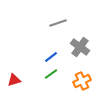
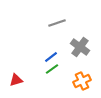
gray line: moved 1 px left
green line: moved 1 px right, 5 px up
red triangle: moved 2 px right
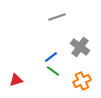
gray line: moved 6 px up
green line: moved 1 px right, 2 px down; rotated 72 degrees clockwise
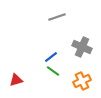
gray cross: moved 2 px right; rotated 12 degrees counterclockwise
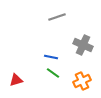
gray cross: moved 1 px right, 2 px up
blue line: rotated 48 degrees clockwise
green line: moved 2 px down
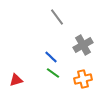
gray line: rotated 72 degrees clockwise
gray cross: rotated 36 degrees clockwise
blue line: rotated 32 degrees clockwise
orange cross: moved 1 px right, 2 px up; rotated 12 degrees clockwise
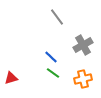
red triangle: moved 5 px left, 2 px up
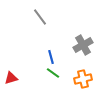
gray line: moved 17 px left
blue line: rotated 32 degrees clockwise
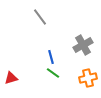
orange cross: moved 5 px right, 1 px up
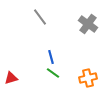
gray cross: moved 5 px right, 21 px up; rotated 24 degrees counterclockwise
